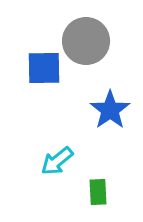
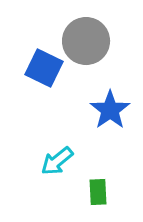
blue square: rotated 27 degrees clockwise
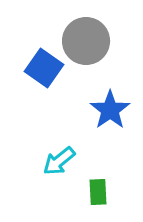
blue square: rotated 9 degrees clockwise
cyan arrow: moved 2 px right
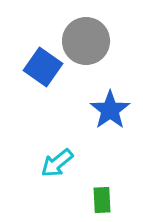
blue square: moved 1 px left, 1 px up
cyan arrow: moved 2 px left, 2 px down
green rectangle: moved 4 px right, 8 px down
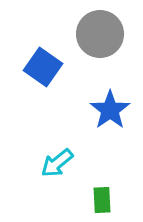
gray circle: moved 14 px right, 7 px up
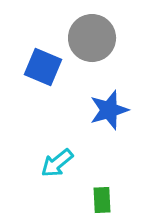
gray circle: moved 8 px left, 4 px down
blue square: rotated 12 degrees counterclockwise
blue star: moved 1 px left; rotated 18 degrees clockwise
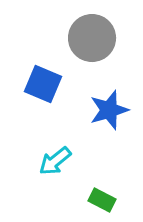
blue square: moved 17 px down
cyan arrow: moved 2 px left, 2 px up
green rectangle: rotated 60 degrees counterclockwise
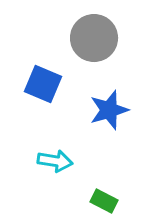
gray circle: moved 2 px right
cyan arrow: rotated 132 degrees counterclockwise
green rectangle: moved 2 px right, 1 px down
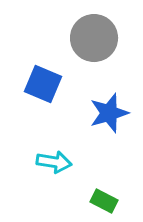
blue star: moved 3 px down
cyan arrow: moved 1 px left, 1 px down
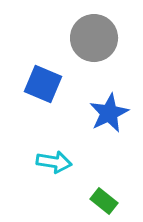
blue star: rotated 9 degrees counterclockwise
green rectangle: rotated 12 degrees clockwise
